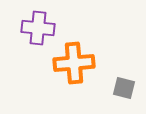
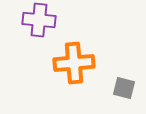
purple cross: moved 1 px right, 8 px up
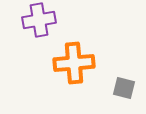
purple cross: rotated 16 degrees counterclockwise
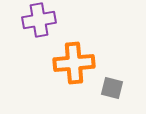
gray square: moved 12 px left
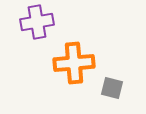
purple cross: moved 2 px left, 2 px down
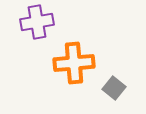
gray square: moved 2 px right; rotated 25 degrees clockwise
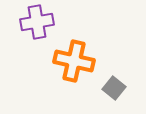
orange cross: moved 2 px up; rotated 18 degrees clockwise
